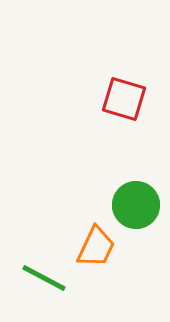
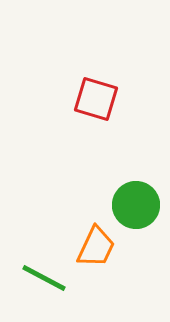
red square: moved 28 px left
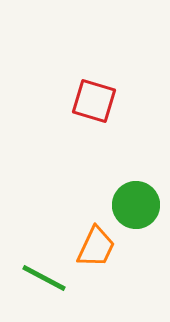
red square: moved 2 px left, 2 px down
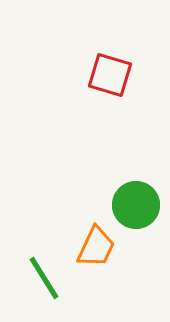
red square: moved 16 px right, 26 px up
green line: rotated 30 degrees clockwise
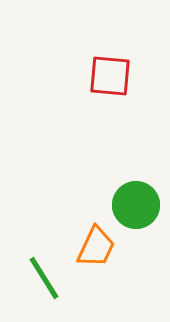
red square: moved 1 px down; rotated 12 degrees counterclockwise
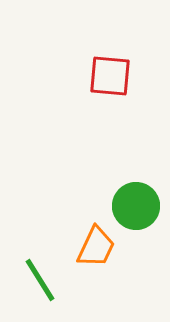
green circle: moved 1 px down
green line: moved 4 px left, 2 px down
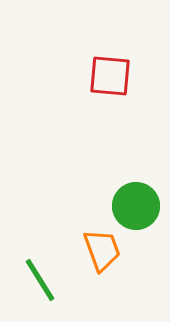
orange trapezoid: moved 6 px right, 3 px down; rotated 45 degrees counterclockwise
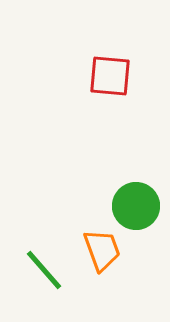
green line: moved 4 px right, 10 px up; rotated 9 degrees counterclockwise
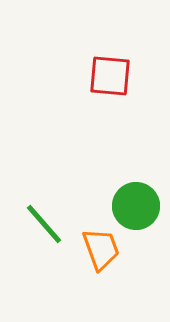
orange trapezoid: moved 1 px left, 1 px up
green line: moved 46 px up
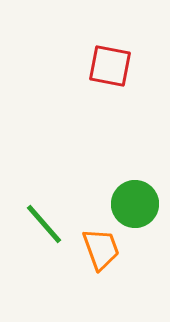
red square: moved 10 px up; rotated 6 degrees clockwise
green circle: moved 1 px left, 2 px up
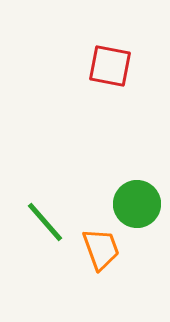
green circle: moved 2 px right
green line: moved 1 px right, 2 px up
